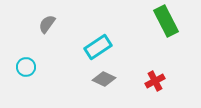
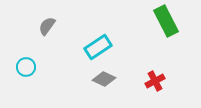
gray semicircle: moved 2 px down
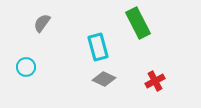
green rectangle: moved 28 px left, 2 px down
gray semicircle: moved 5 px left, 3 px up
cyan rectangle: rotated 72 degrees counterclockwise
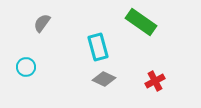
green rectangle: moved 3 px right, 1 px up; rotated 28 degrees counterclockwise
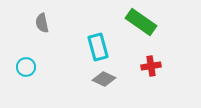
gray semicircle: rotated 48 degrees counterclockwise
red cross: moved 4 px left, 15 px up; rotated 18 degrees clockwise
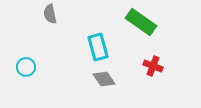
gray semicircle: moved 8 px right, 9 px up
red cross: moved 2 px right; rotated 30 degrees clockwise
gray diamond: rotated 30 degrees clockwise
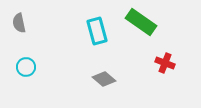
gray semicircle: moved 31 px left, 9 px down
cyan rectangle: moved 1 px left, 16 px up
red cross: moved 12 px right, 3 px up
gray diamond: rotated 15 degrees counterclockwise
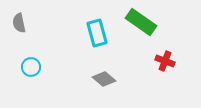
cyan rectangle: moved 2 px down
red cross: moved 2 px up
cyan circle: moved 5 px right
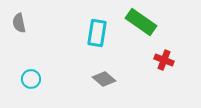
cyan rectangle: rotated 24 degrees clockwise
red cross: moved 1 px left, 1 px up
cyan circle: moved 12 px down
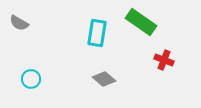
gray semicircle: rotated 48 degrees counterclockwise
